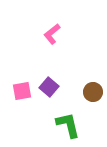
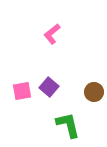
brown circle: moved 1 px right
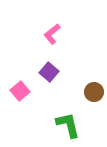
purple square: moved 15 px up
pink square: moved 2 px left; rotated 30 degrees counterclockwise
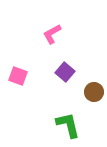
pink L-shape: rotated 10 degrees clockwise
purple square: moved 16 px right
pink square: moved 2 px left, 15 px up; rotated 30 degrees counterclockwise
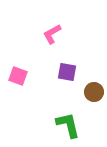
purple square: moved 2 px right; rotated 30 degrees counterclockwise
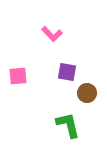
pink L-shape: rotated 105 degrees counterclockwise
pink square: rotated 24 degrees counterclockwise
brown circle: moved 7 px left, 1 px down
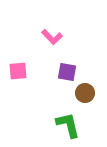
pink L-shape: moved 3 px down
pink square: moved 5 px up
brown circle: moved 2 px left
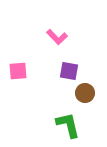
pink L-shape: moved 5 px right
purple square: moved 2 px right, 1 px up
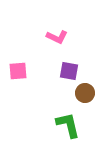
pink L-shape: rotated 20 degrees counterclockwise
